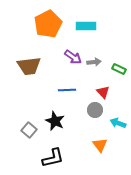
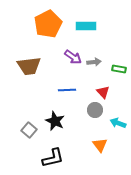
green rectangle: rotated 16 degrees counterclockwise
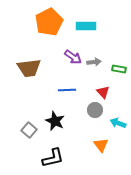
orange pentagon: moved 1 px right, 2 px up
brown trapezoid: moved 2 px down
orange triangle: moved 1 px right
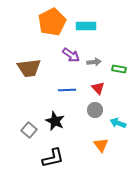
orange pentagon: moved 3 px right
purple arrow: moved 2 px left, 2 px up
red triangle: moved 5 px left, 4 px up
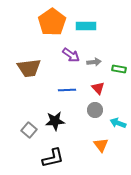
orange pentagon: rotated 8 degrees counterclockwise
black star: rotated 30 degrees counterclockwise
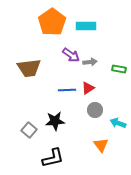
gray arrow: moved 4 px left
red triangle: moved 10 px left; rotated 40 degrees clockwise
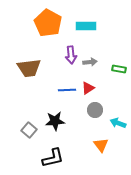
orange pentagon: moved 4 px left, 1 px down; rotated 8 degrees counterclockwise
purple arrow: rotated 48 degrees clockwise
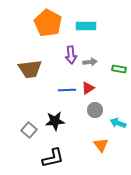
brown trapezoid: moved 1 px right, 1 px down
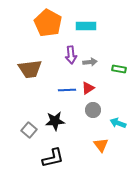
gray circle: moved 2 px left
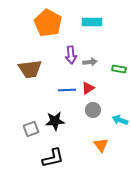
cyan rectangle: moved 6 px right, 4 px up
cyan arrow: moved 2 px right, 3 px up
gray square: moved 2 px right, 1 px up; rotated 28 degrees clockwise
